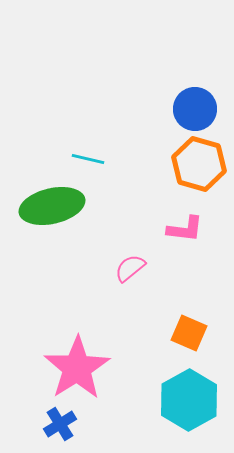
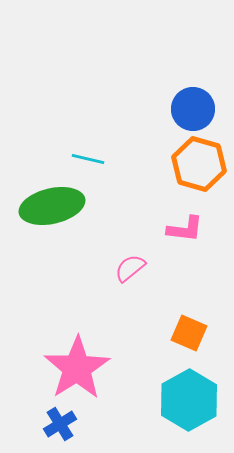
blue circle: moved 2 px left
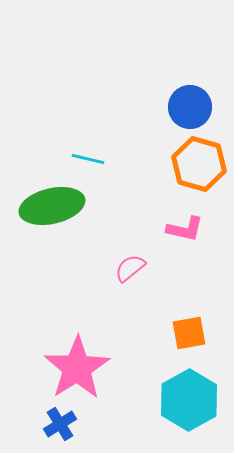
blue circle: moved 3 px left, 2 px up
pink L-shape: rotated 6 degrees clockwise
orange square: rotated 33 degrees counterclockwise
